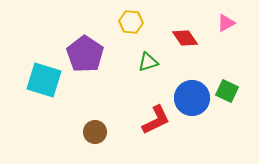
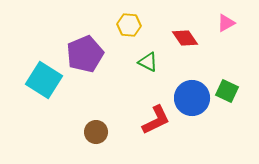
yellow hexagon: moved 2 px left, 3 px down
purple pentagon: rotated 15 degrees clockwise
green triangle: rotated 45 degrees clockwise
cyan square: rotated 15 degrees clockwise
brown circle: moved 1 px right
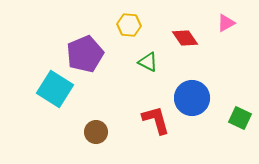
cyan square: moved 11 px right, 9 px down
green square: moved 13 px right, 27 px down
red L-shape: rotated 80 degrees counterclockwise
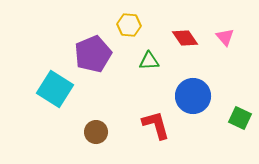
pink triangle: moved 1 px left, 14 px down; rotated 42 degrees counterclockwise
purple pentagon: moved 8 px right
green triangle: moved 1 px right, 1 px up; rotated 30 degrees counterclockwise
blue circle: moved 1 px right, 2 px up
red L-shape: moved 5 px down
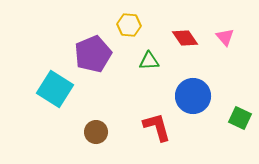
red L-shape: moved 1 px right, 2 px down
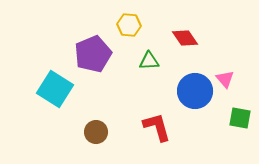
pink triangle: moved 42 px down
blue circle: moved 2 px right, 5 px up
green square: rotated 15 degrees counterclockwise
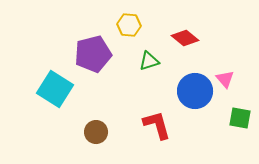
red diamond: rotated 16 degrees counterclockwise
purple pentagon: rotated 9 degrees clockwise
green triangle: rotated 15 degrees counterclockwise
red L-shape: moved 2 px up
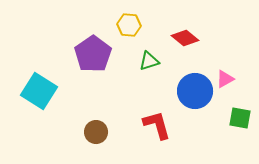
purple pentagon: rotated 21 degrees counterclockwise
pink triangle: rotated 42 degrees clockwise
cyan square: moved 16 px left, 2 px down
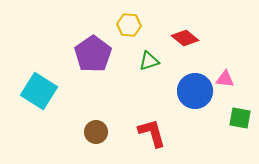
pink triangle: rotated 36 degrees clockwise
red L-shape: moved 5 px left, 8 px down
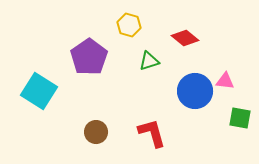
yellow hexagon: rotated 10 degrees clockwise
purple pentagon: moved 4 px left, 3 px down
pink triangle: moved 2 px down
